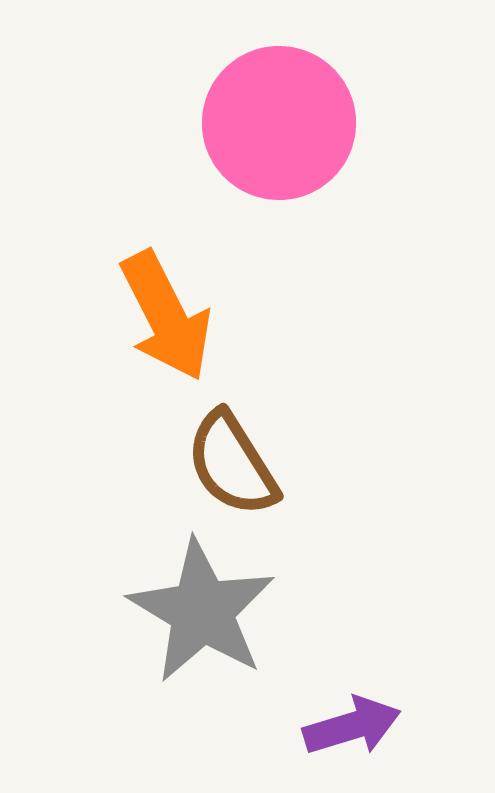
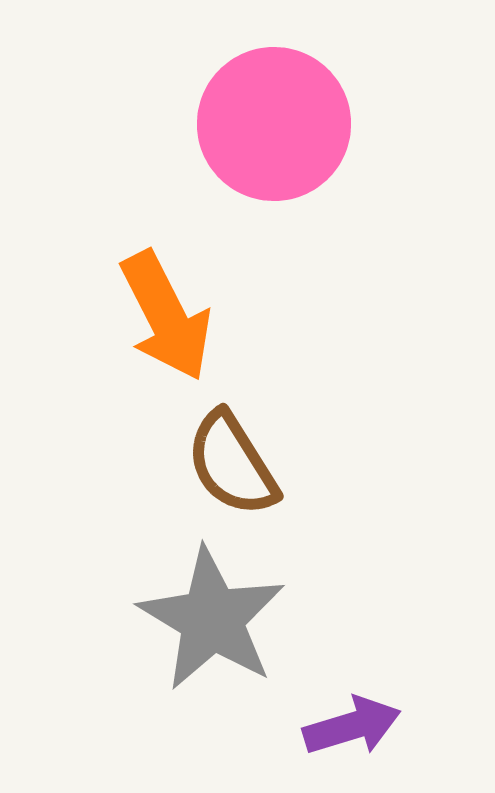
pink circle: moved 5 px left, 1 px down
gray star: moved 10 px right, 8 px down
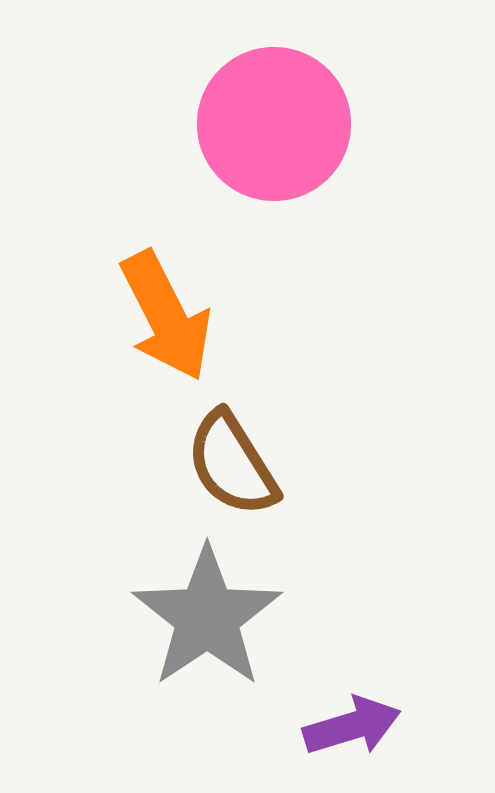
gray star: moved 5 px left, 2 px up; rotated 7 degrees clockwise
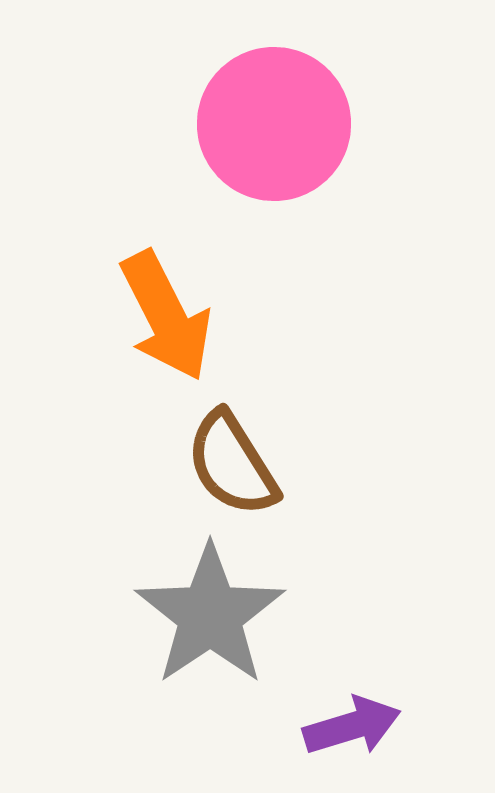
gray star: moved 3 px right, 2 px up
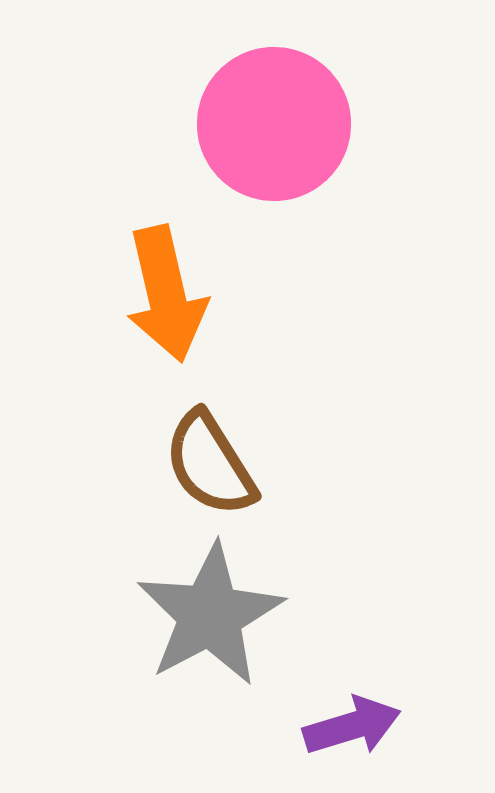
orange arrow: moved 22 px up; rotated 14 degrees clockwise
brown semicircle: moved 22 px left
gray star: rotated 6 degrees clockwise
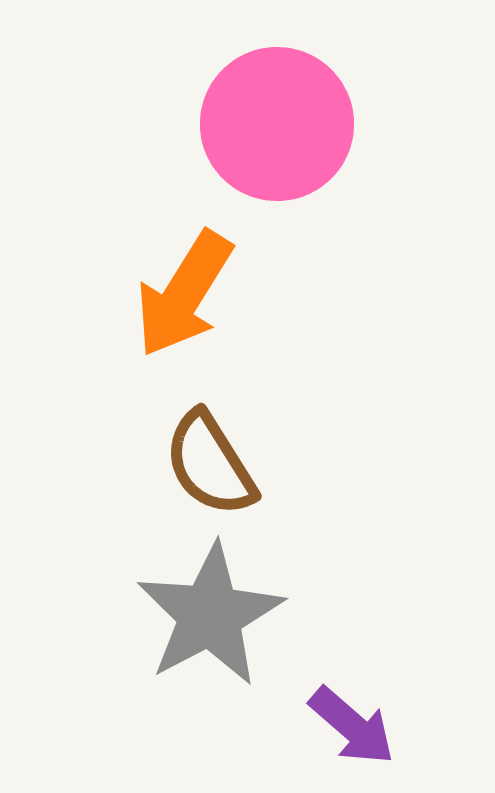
pink circle: moved 3 px right
orange arrow: moved 18 px right; rotated 45 degrees clockwise
purple arrow: rotated 58 degrees clockwise
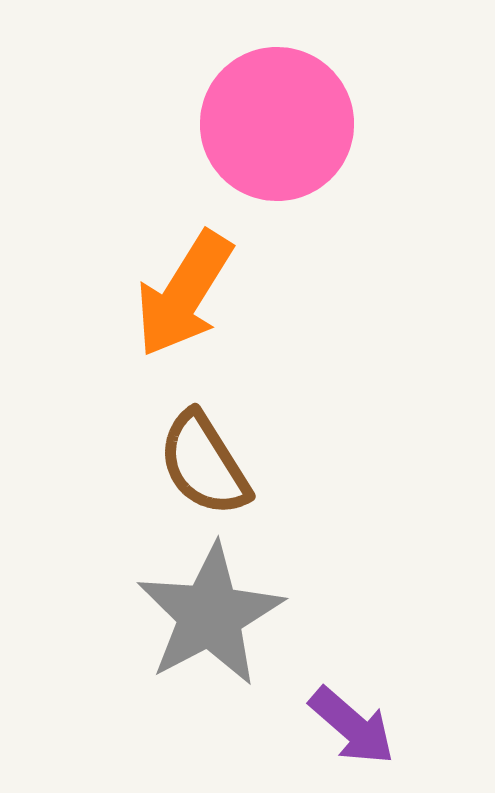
brown semicircle: moved 6 px left
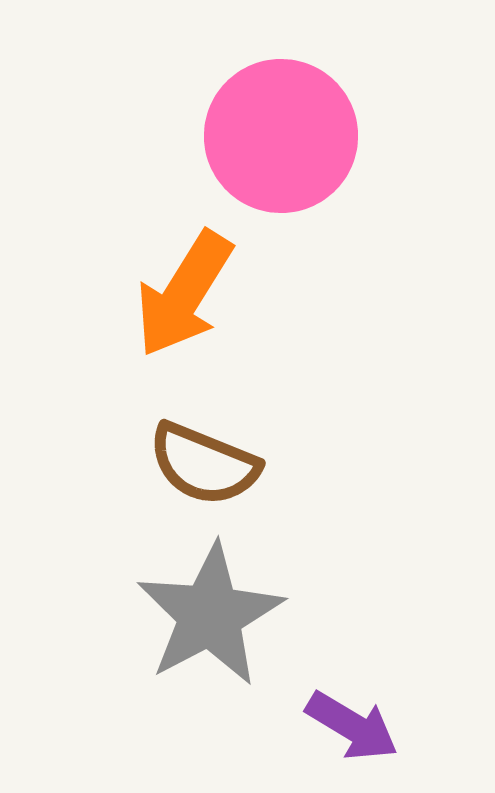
pink circle: moved 4 px right, 12 px down
brown semicircle: rotated 36 degrees counterclockwise
purple arrow: rotated 10 degrees counterclockwise
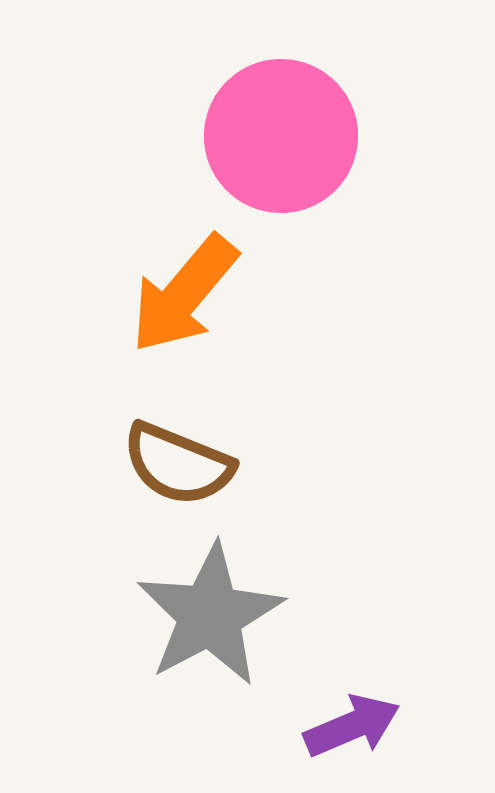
orange arrow: rotated 8 degrees clockwise
brown semicircle: moved 26 px left
purple arrow: rotated 54 degrees counterclockwise
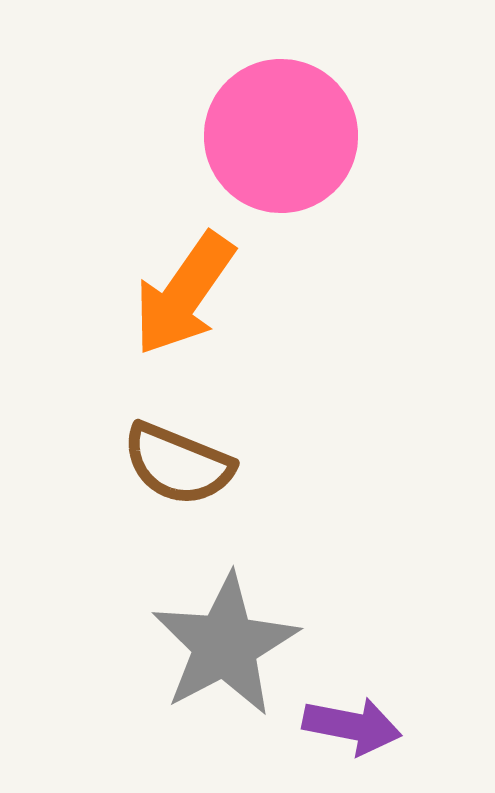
orange arrow: rotated 5 degrees counterclockwise
gray star: moved 15 px right, 30 px down
purple arrow: rotated 34 degrees clockwise
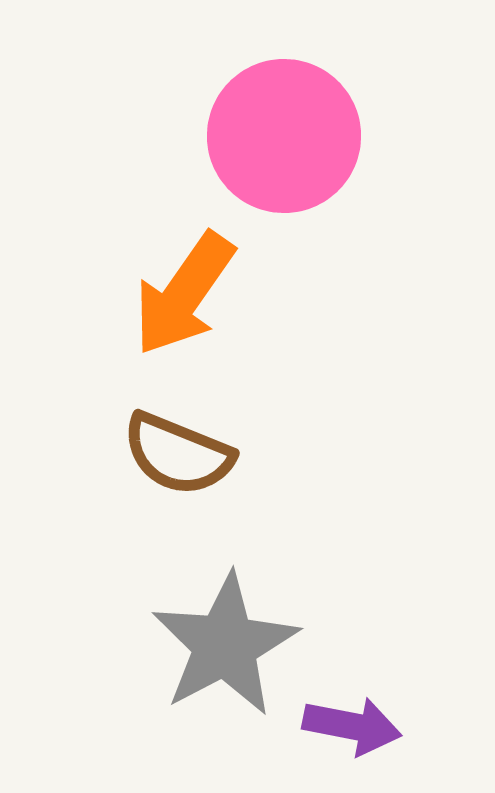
pink circle: moved 3 px right
brown semicircle: moved 10 px up
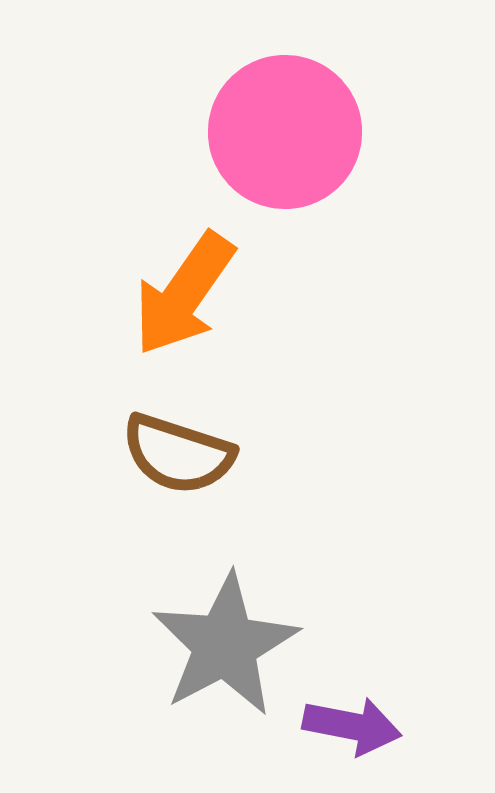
pink circle: moved 1 px right, 4 px up
brown semicircle: rotated 4 degrees counterclockwise
